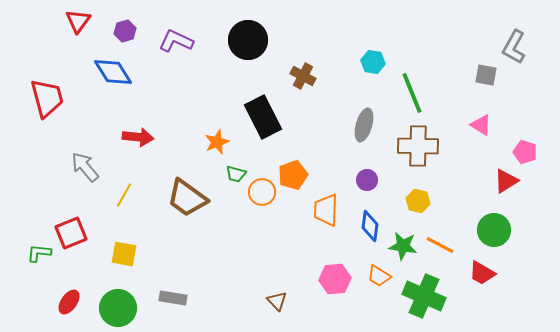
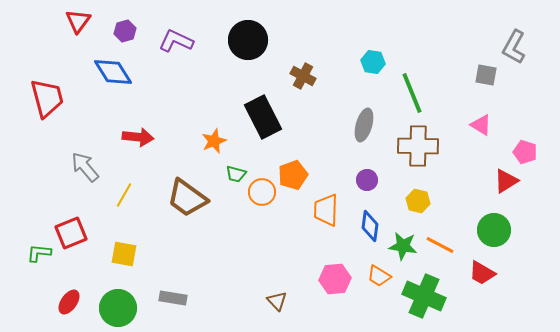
orange star at (217, 142): moved 3 px left, 1 px up
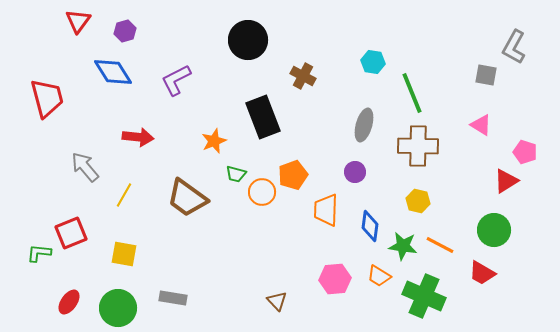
purple L-shape at (176, 41): moved 39 px down; rotated 52 degrees counterclockwise
black rectangle at (263, 117): rotated 6 degrees clockwise
purple circle at (367, 180): moved 12 px left, 8 px up
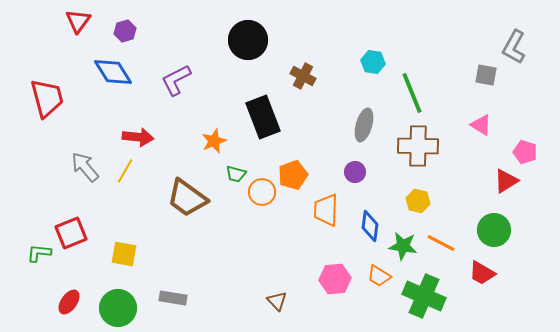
yellow line at (124, 195): moved 1 px right, 24 px up
orange line at (440, 245): moved 1 px right, 2 px up
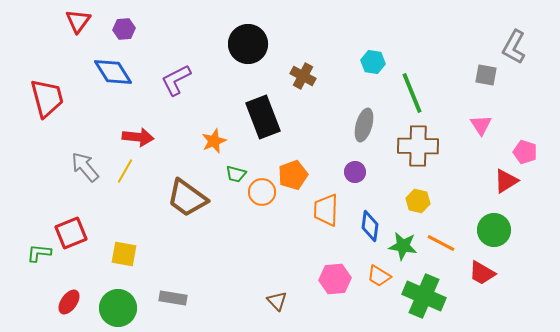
purple hexagon at (125, 31): moved 1 px left, 2 px up; rotated 10 degrees clockwise
black circle at (248, 40): moved 4 px down
pink triangle at (481, 125): rotated 25 degrees clockwise
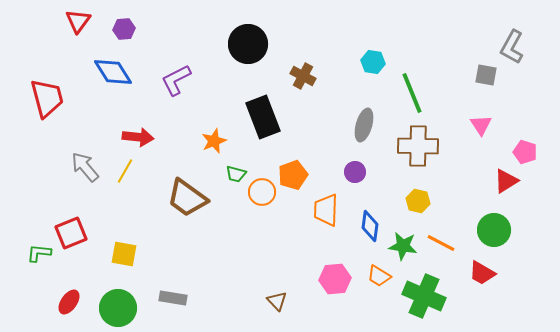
gray L-shape at (514, 47): moved 2 px left
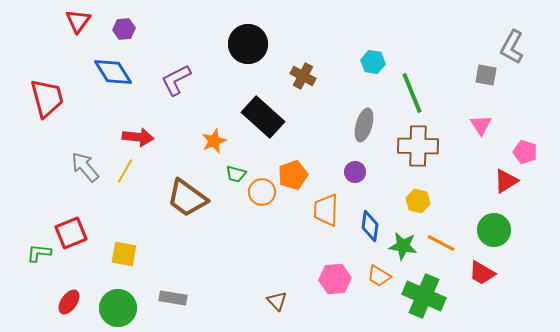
black rectangle at (263, 117): rotated 27 degrees counterclockwise
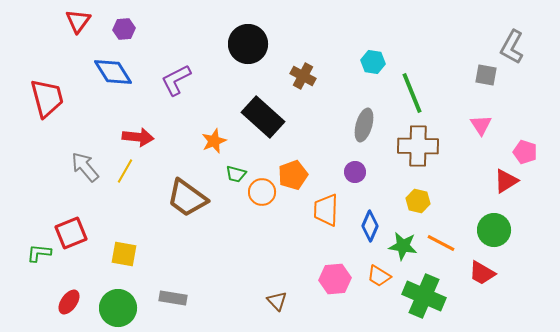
blue diamond at (370, 226): rotated 16 degrees clockwise
